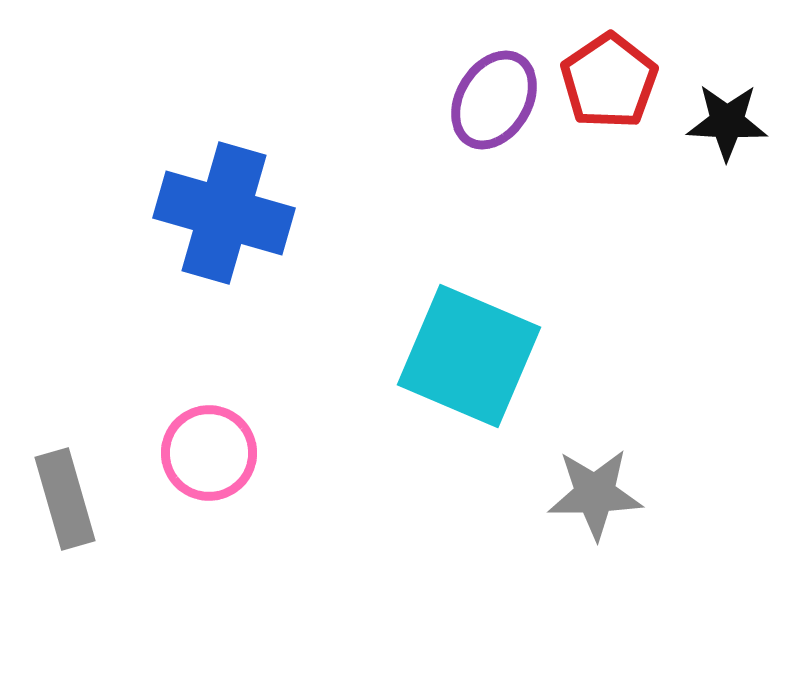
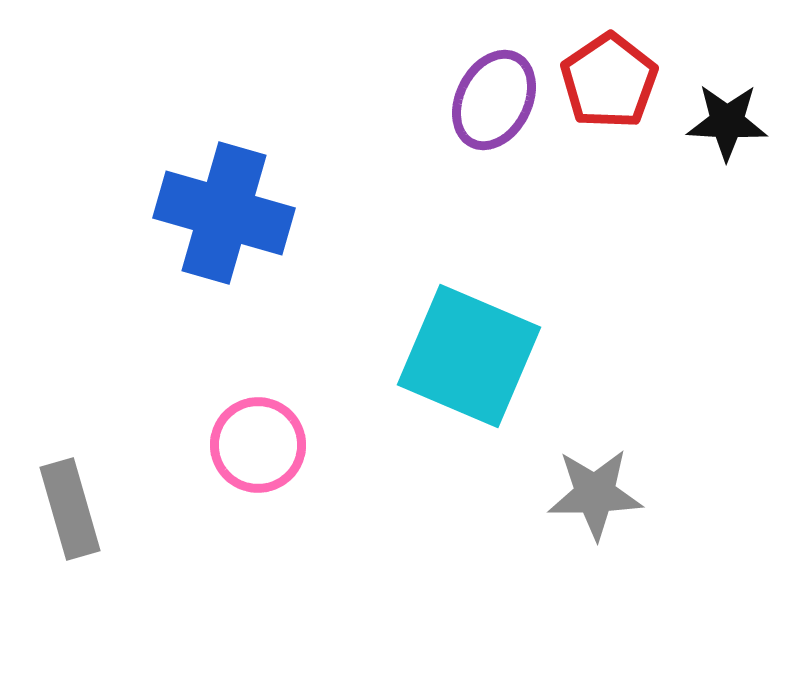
purple ellipse: rotated 4 degrees counterclockwise
pink circle: moved 49 px right, 8 px up
gray rectangle: moved 5 px right, 10 px down
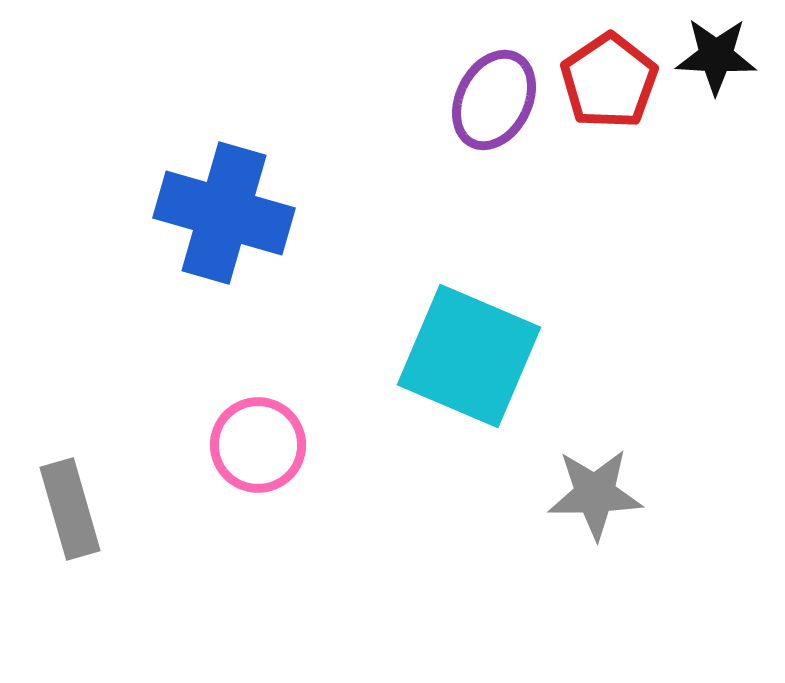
black star: moved 11 px left, 66 px up
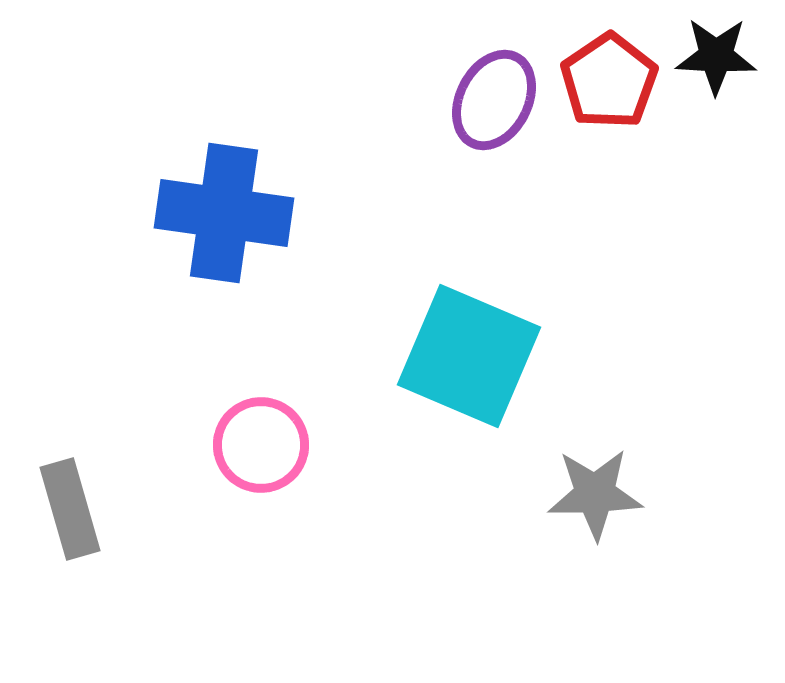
blue cross: rotated 8 degrees counterclockwise
pink circle: moved 3 px right
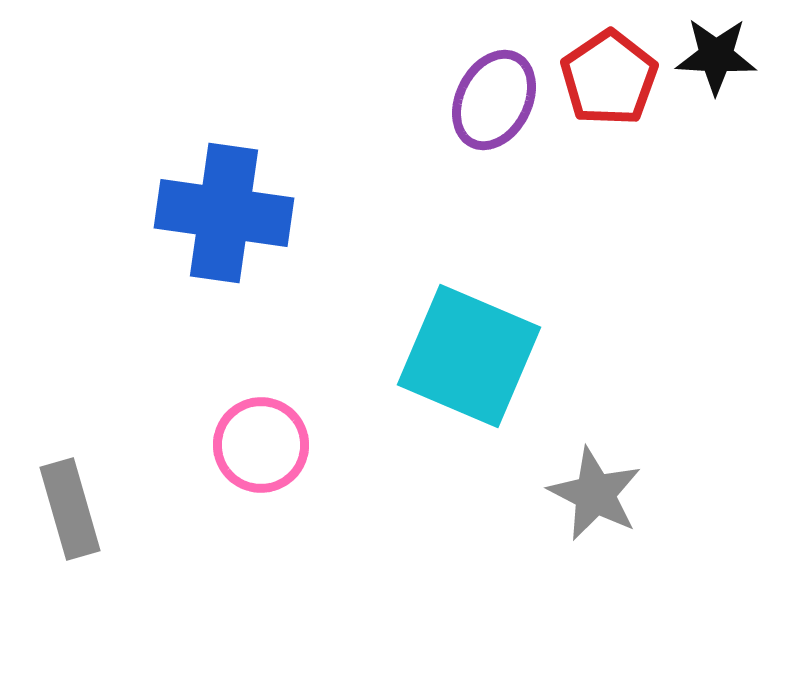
red pentagon: moved 3 px up
gray star: rotated 28 degrees clockwise
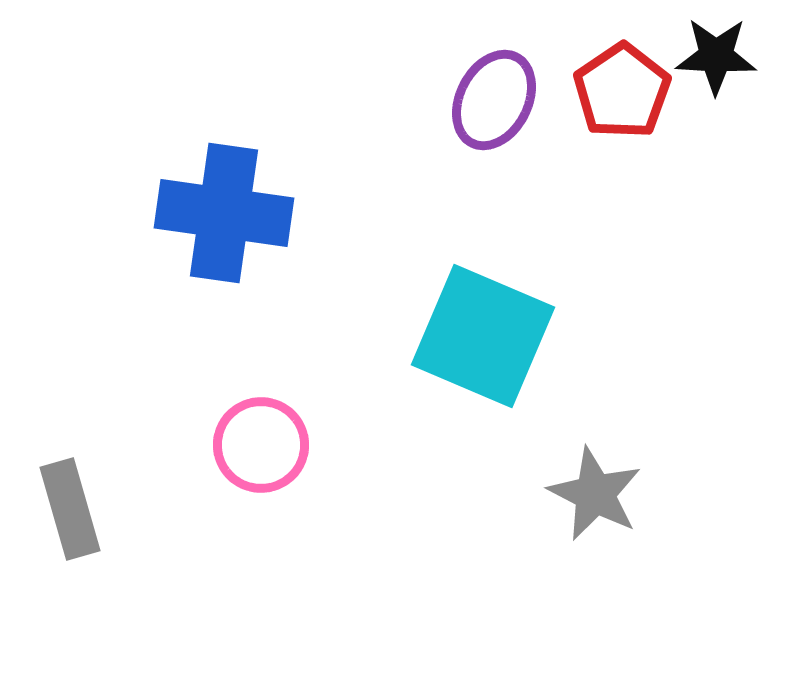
red pentagon: moved 13 px right, 13 px down
cyan square: moved 14 px right, 20 px up
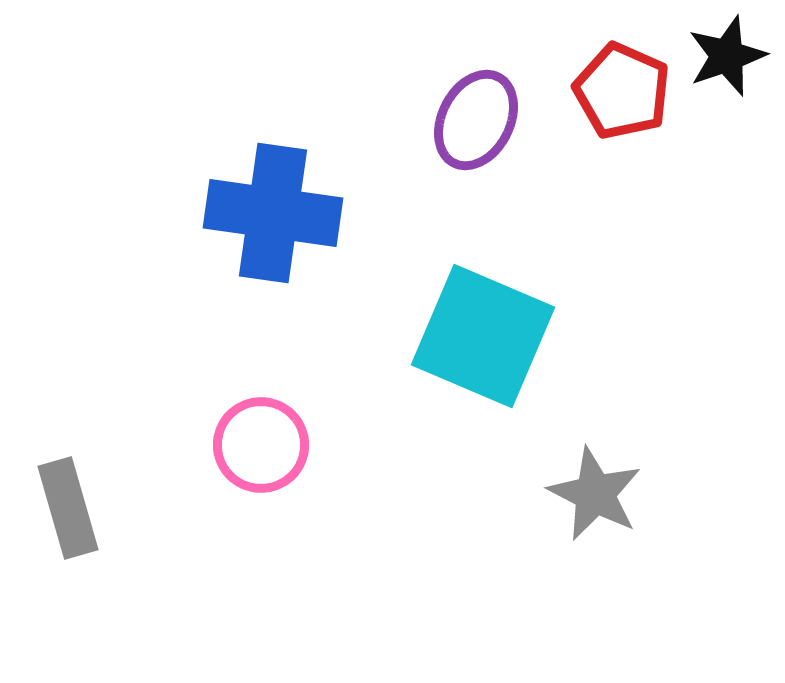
black star: moved 11 px right; rotated 22 degrees counterclockwise
red pentagon: rotated 14 degrees counterclockwise
purple ellipse: moved 18 px left, 20 px down
blue cross: moved 49 px right
gray rectangle: moved 2 px left, 1 px up
